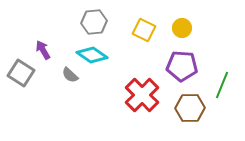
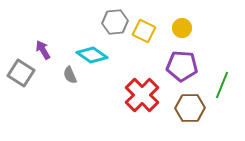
gray hexagon: moved 21 px right
yellow square: moved 1 px down
gray semicircle: rotated 24 degrees clockwise
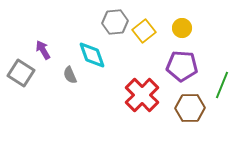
yellow square: rotated 25 degrees clockwise
cyan diamond: rotated 36 degrees clockwise
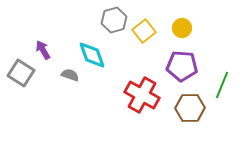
gray hexagon: moved 1 px left, 2 px up; rotated 10 degrees counterclockwise
gray semicircle: rotated 132 degrees clockwise
red cross: rotated 16 degrees counterclockwise
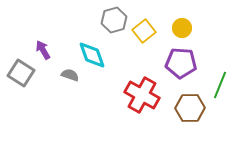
purple pentagon: moved 1 px left, 3 px up
green line: moved 2 px left
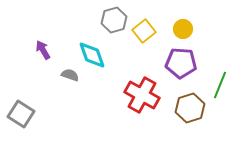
yellow circle: moved 1 px right, 1 px down
gray square: moved 41 px down
brown hexagon: rotated 16 degrees counterclockwise
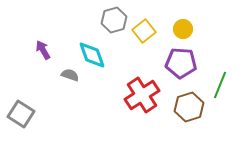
red cross: rotated 28 degrees clockwise
brown hexagon: moved 1 px left, 1 px up
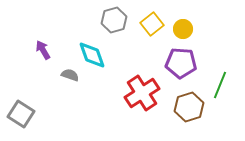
yellow square: moved 8 px right, 7 px up
red cross: moved 2 px up
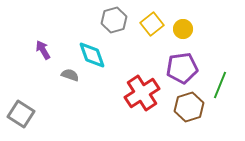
purple pentagon: moved 1 px right, 5 px down; rotated 12 degrees counterclockwise
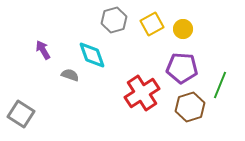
yellow square: rotated 10 degrees clockwise
purple pentagon: rotated 12 degrees clockwise
brown hexagon: moved 1 px right
